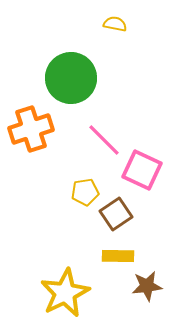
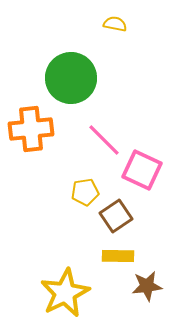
orange cross: rotated 12 degrees clockwise
brown square: moved 2 px down
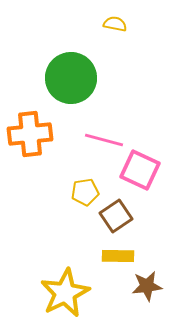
orange cross: moved 1 px left, 5 px down
pink line: rotated 30 degrees counterclockwise
pink square: moved 2 px left
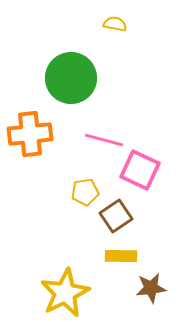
yellow rectangle: moved 3 px right
brown star: moved 4 px right, 2 px down
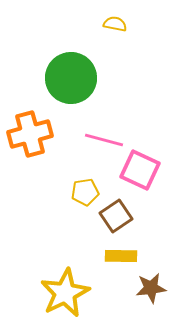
orange cross: rotated 9 degrees counterclockwise
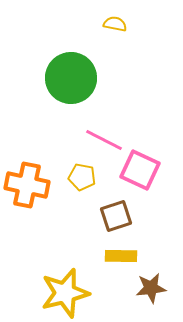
orange cross: moved 3 px left, 51 px down; rotated 27 degrees clockwise
pink line: rotated 12 degrees clockwise
yellow pentagon: moved 3 px left, 15 px up; rotated 20 degrees clockwise
brown square: rotated 16 degrees clockwise
yellow star: rotated 12 degrees clockwise
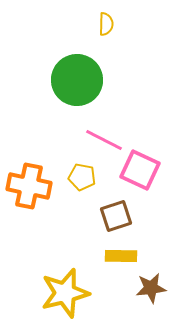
yellow semicircle: moved 9 px left; rotated 80 degrees clockwise
green circle: moved 6 px right, 2 px down
orange cross: moved 2 px right, 1 px down
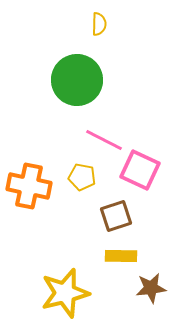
yellow semicircle: moved 7 px left
